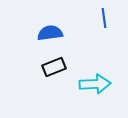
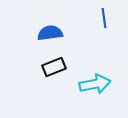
cyan arrow: rotated 8 degrees counterclockwise
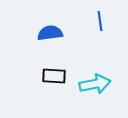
blue line: moved 4 px left, 3 px down
black rectangle: moved 9 px down; rotated 25 degrees clockwise
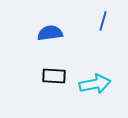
blue line: moved 3 px right; rotated 24 degrees clockwise
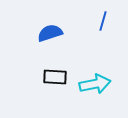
blue semicircle: rotated 10 degrees counterclockwise
black rectangle: moved 1 px right, 1 px down
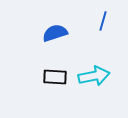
blue semicircle: moved 5 px right
cyan arrow: moved 1 px left, 8 px up
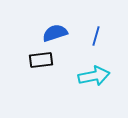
blue line: moved 7 px left, 15 px down
black rectangle: moved 14 px left, 17 px up; rotated 10 degrees counterclockwise
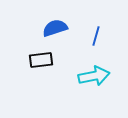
blue semicircle: moved 5 px up
